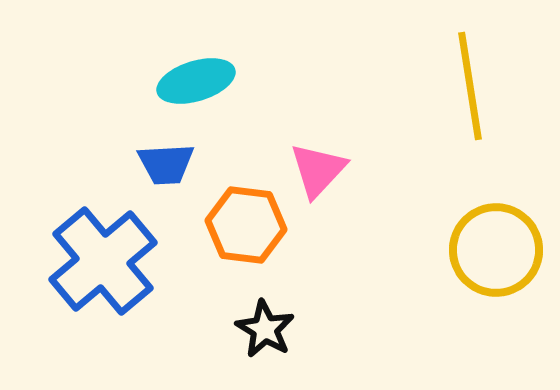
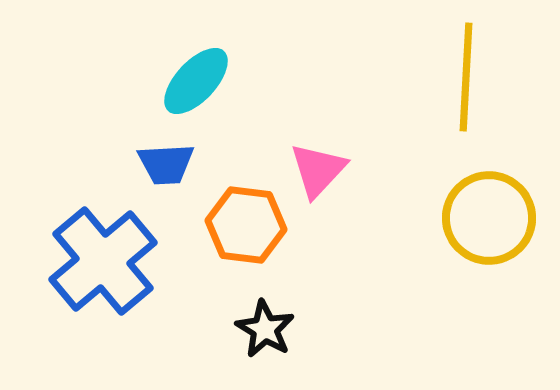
cyan ellipse: rotated 30 degrees counterclockwise
yellow line: moved 4 px left, 9 px up; rotated 12 degrees clockwise
yellow circle: moved 7 px left, 32 px up
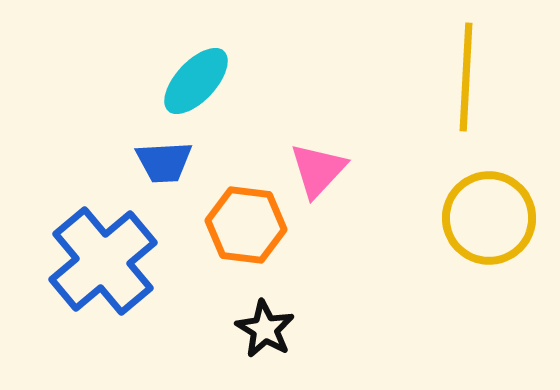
blue trapezoid: moved 2 px left, 2 px up
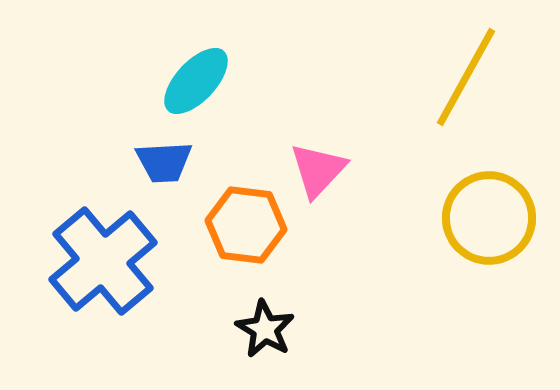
yellow line: rotated 26 degrees clockwise
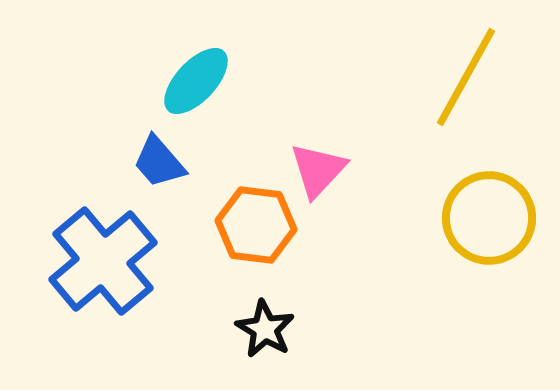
blue trapezoid: moved 5 px left; rotated 52 degrees clockwise
orange hexagon: moved 10 px right
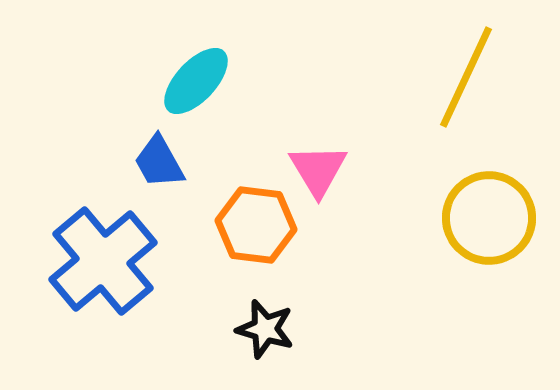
yellow line: rotated 4 degrees counterclockwise
blue trapezoid: rotated 12 degrees clockwise
pink triangle: rotated 14 degrees counterclockwise
black star: rotated 14 degrees counterclockwise
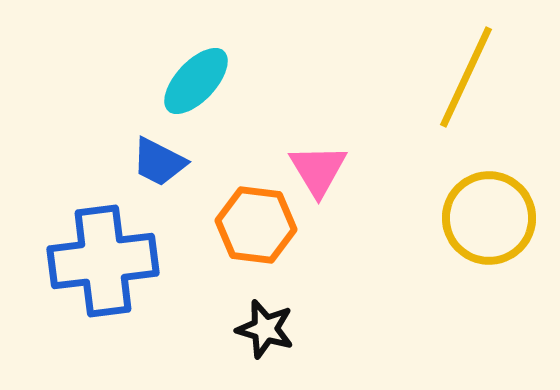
blue trapezoid: rotated 34 degrees counterclockwise
blue cross: rotated 33 degrees clockwise
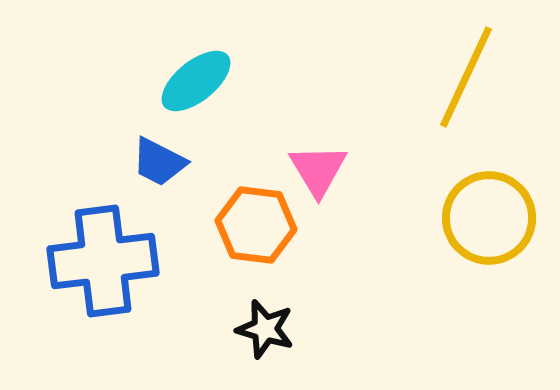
cyan ellipse: rotated 8 degrees clockwise
